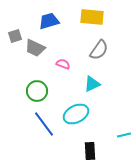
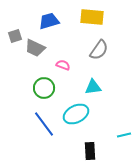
pink semicircle: moved 1 px down
cyan triangle: moved 1 px right, 3 px down; rotated 18 degrees clockwise
green circle: moved 7 px right, 3 px up
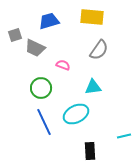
gray square: moved 1 px up
green circle: moved 3 px left
blue line: moved 2 px up; rotated 12 degrees clockwise
cyan line: moved 1 px down
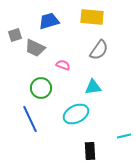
blue line: moved 14 px left, 3 px up
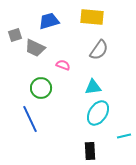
cyan ellipse: moved 22 px right, 1 px up; rotated 30 degrees counterclockwise
